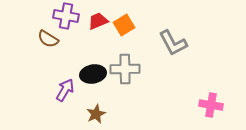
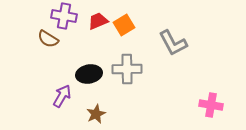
purple cross: moved 2 px left
gray cross: moved 2 px right
black ellipse: moved 4 px left
purple arrow: moved 3 px left, 6 px down
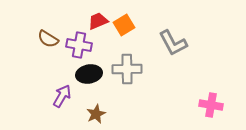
purple cross: moved 15 px right, 29 px down
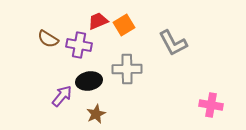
black ellipse: moved 7 px down
purple arrow: rotated 10 degrees clockwise
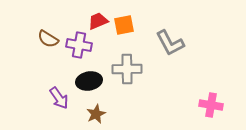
orange square: rotated 20 degrees clockwise
gray L-shape: moved 3 px left
purple arrow: moved 3 px left, 2 px down; rotated 105 degrees clockwise
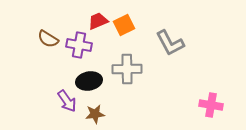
orange square: rotated 15 degrees counterclockwise
purple arrow: moved 8 px right, 3 px down
brown star: moved 1 px left; rotated 18 degrees clockwise
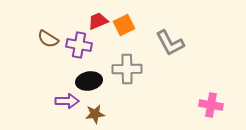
purple arrow: rotated 55 degrees counterclockwise
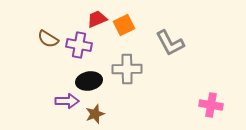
red trapezoid: moved 1 px left, 2 px up
brown star: rotated 12 degrees counterclockwise
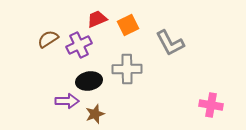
orange square: moved 4 px right
brown semicircle: rotated 115 degrees clockwise
purple cross: rotated 35 degrees counterclockwise
